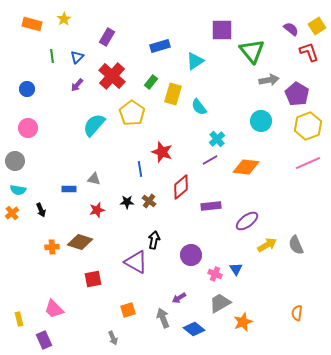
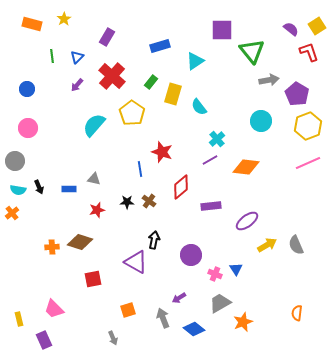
black arrow at (41, 210): moved 2 px left, 23 px up
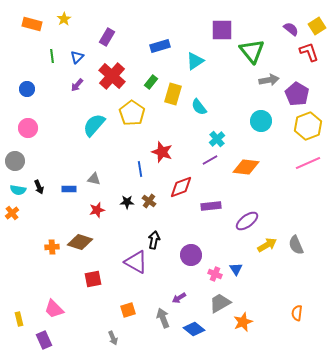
red diamond at (181, 187): rotated 20 degrees clockwise
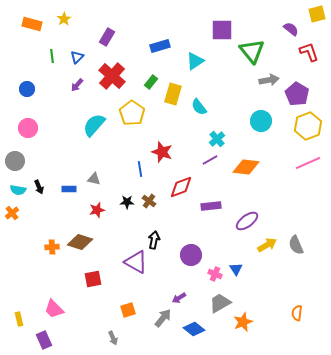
yellow square at (317, 26): moved 12 px up; rotated 18 degrees clockwise
gray arrow at (163, 318): rotated 60 degrees clockwise
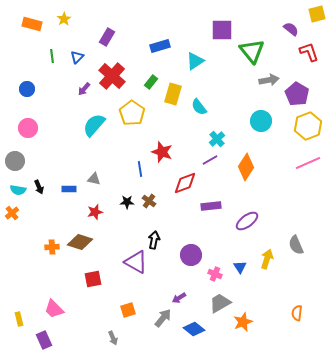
purple arrow at (77, 85): moved 7 px right, 4 px down
orange diamond at (246, 167): rotated 64 degrees counterclockwise
red diamond at (181, 187): moved 4 px right, 4 px up
red star at (97, 210): moved 2 px left, 2 px down
yellow arrow at (267, 245): moved 14 px down; rotated 42 degrees counterclockwise
blue triangle at (236, 269): moved 4 px right, 2 px up
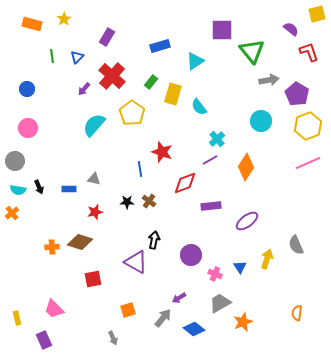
yellow rectangle at (19, 319): moved 2 px left, 1 px up
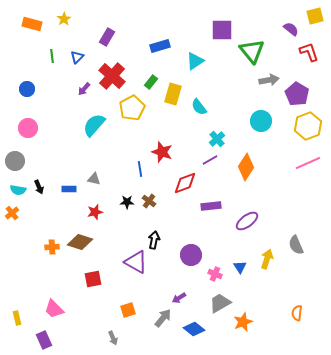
yellow square at (317, 14): moved 2 px left, 2 px down
yellow pentagon at (132, 113): moved 5 px up; rotated 10 degrees clockwise
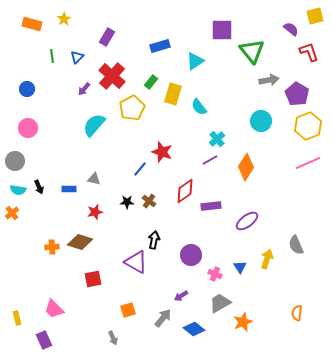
blue line at (140, 169): rotated 49 degrees clockwise
red diamond at (185, 183): moved 8 px down; rotated 15 degrees counterclockwise
purple arrow at (179, 298): moved 2 px right, 2 px up
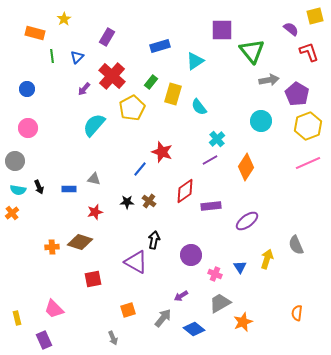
orange rectangle at (32, 24): moved 3 px right, 9 px down
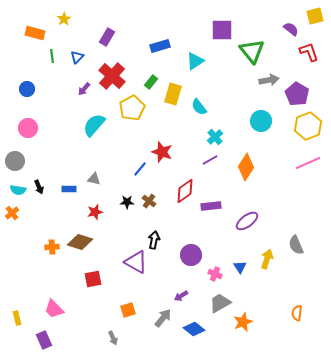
cyan cross at (217, 139): moved 2 px left, 2 px up
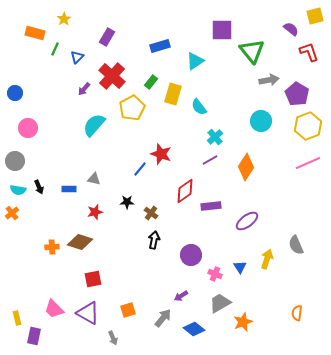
green line at (52, 56): moved 3 px right, 7 px up; rotated 32 degrees clockwise
blue circle at (27, 89): moved 12 px left, 4 px down
red star at (162, 152): moved 1 px left, 2 px down
brown cross at (149, 201): moved 2 px right, 12 px down
purple triangle at (136, 262): moved 48 px left, 51 px down
purple rectangle at (44, 340): moved 10 px left, 4 px up; rotated 36 degrees clockwise
